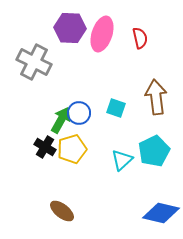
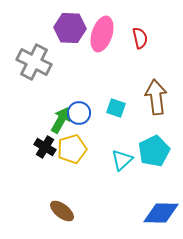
blue diamond: rotated 12 degrees counterclockwise
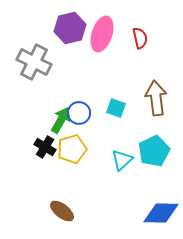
purple hexagon: rotated 16 degrees counterclockwise
brown arrow: moved 1 px down
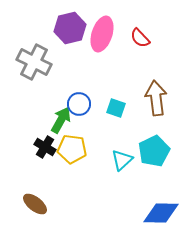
red semicircle: rotated 150 degrees clockwise
blue circle: moved 9 px up
yellow pentagon: rotated 24 degrees clockwise
brown ellipse: moved 27 px left, 7 px up
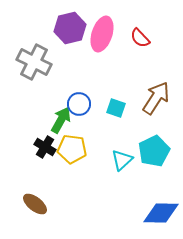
brown arrow: rotated 40 degrees clockwise
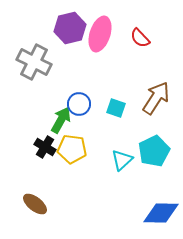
pink ellipse: moved 2 px left
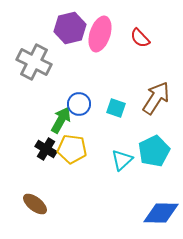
black cross: moved 1 px right, 2 px down
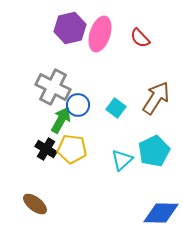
gray cross: moved 19 px right, 25 px down
blue circle: moved 1 px left, 1 px down
cyan square: rotated 18 degrees clockwise
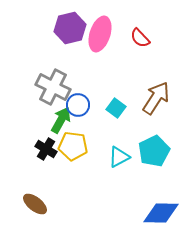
yellow pentagon: moved 1 px right, 3 px up
cyan triangle: moved 3 px left, 3 px up; rotated 15 degrees clockwise
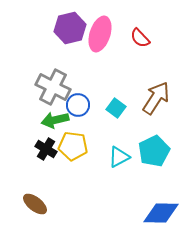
green arrow: moved 6 px left; rotated 132 degrees counterclockwise
